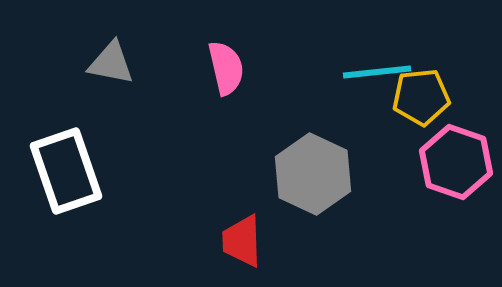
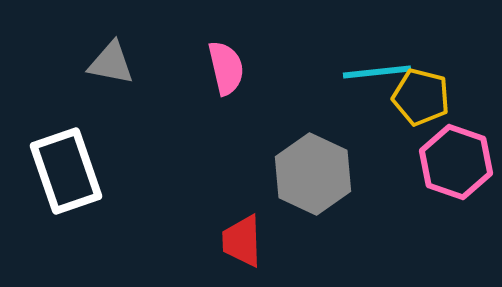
yellow pentagon: rotated 20 degrees clockwise
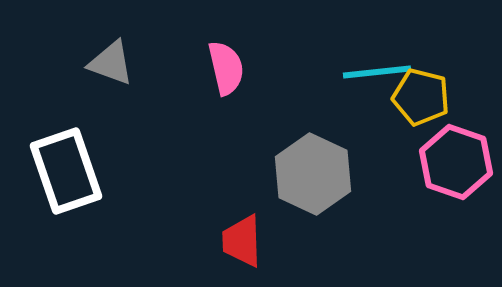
gray triangle: rotated 9 degrees clockwise
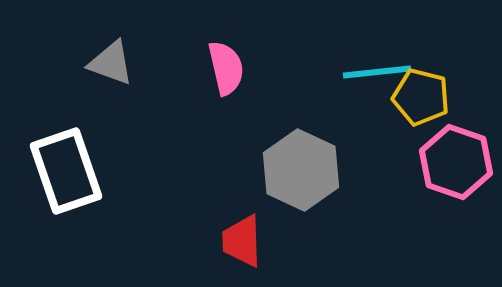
gray hexagon: moved 12 px left, 4 px up
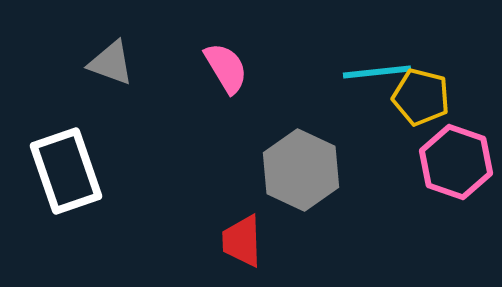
pink semicircle: rotated 18 degrees counterclockwise
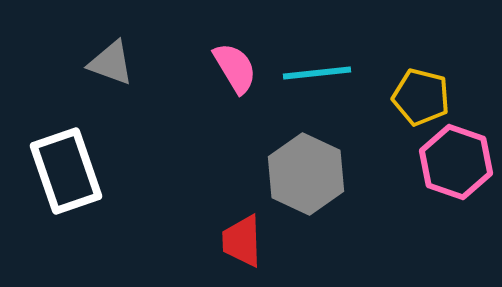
pink semicircle: moved 9 px right
cyan line: moved 60 px left, 1 px down
gray hexagon: moved 5 px right, 4 px down
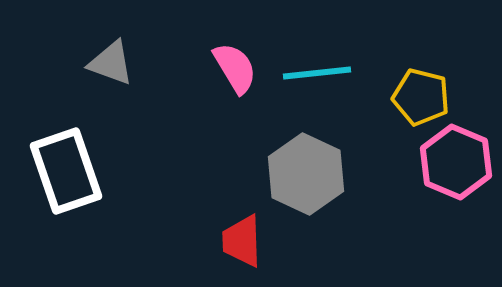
pink hexagon: rotated 4 degrees clockwise
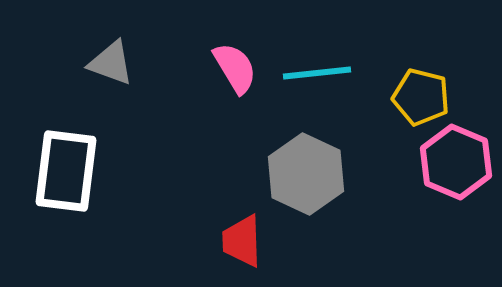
white rectangle: rotated 26 degrees clockwise
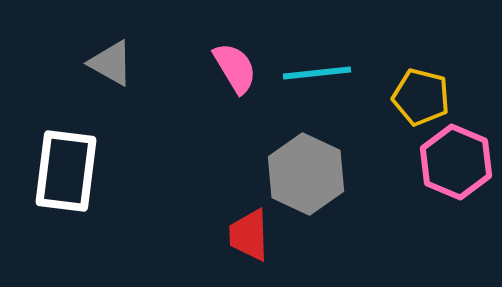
gray triangle: rotated 9 degrees clockwise
red trapezoid: moved 7 px right, 6 px up
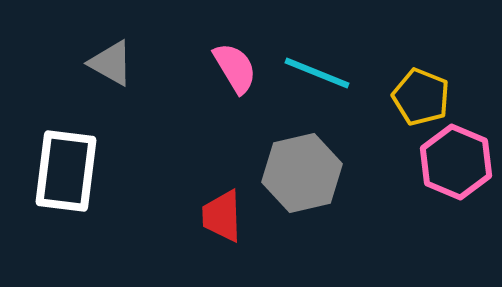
cyan line: rotated 28 degrees clockwise
yellow pentagon: rotated 8 degrees clockwise
gray hexagon: moved 4 px left, 1 px up; rotated 22 degrees clockwise
red trapezoid: moved 27 px left, 19 px up
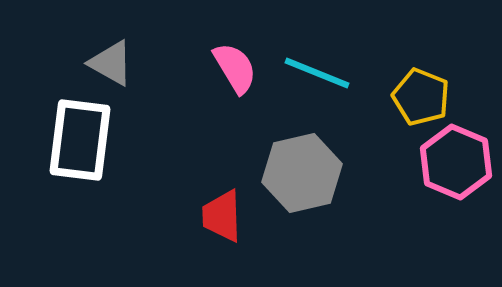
white rectangle: moved 14 px right, 31 px up
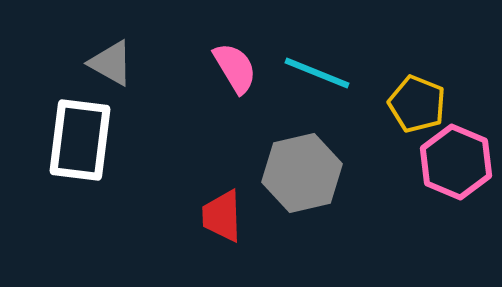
yellow pentagon: moved 4 px left, 7 px down
